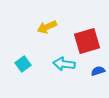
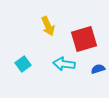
yellow arrow: moved 1 px right, 1 px up; rotated 90 degrees counterclockwise
red square: moved 3 px left, 2 px up
blue semicircle: moved 2 px up
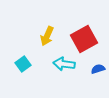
yellow arrow: moved 1 px left, 10 px down; rotated 48 degrees clockwise
red square: rotated 12 degrees counterclockwise
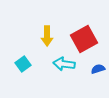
yellow arrow: rotated 24 degrees counterclockwise
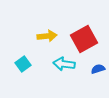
yellow arrow: rotated 96 degrees counterclockwise
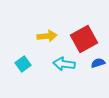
blue semicircle: moved 6 px up
